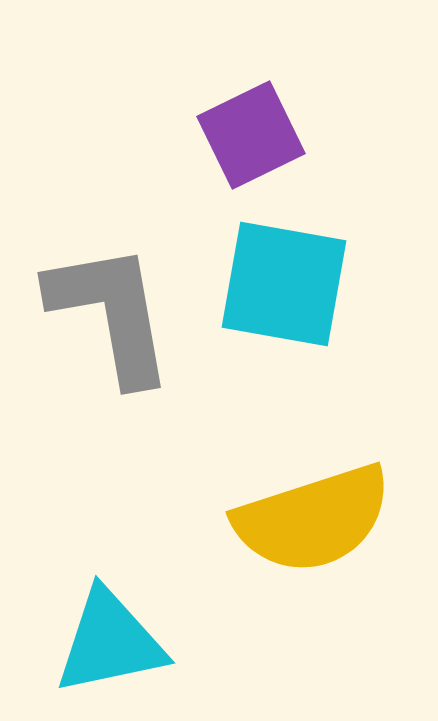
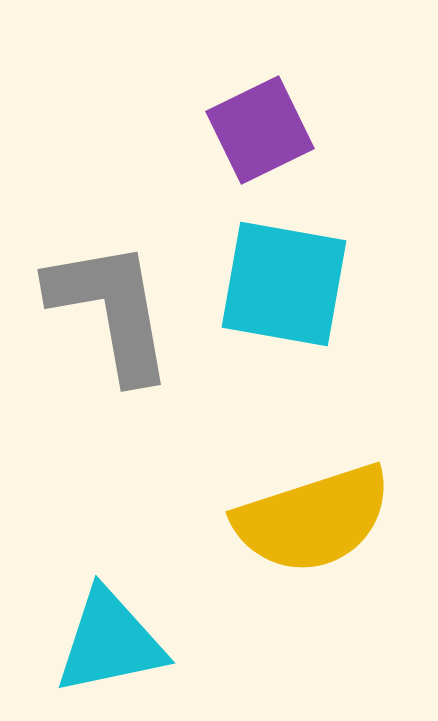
purple square: moved 9 px right, 5 px up
gray L-shape: moved 3 px up
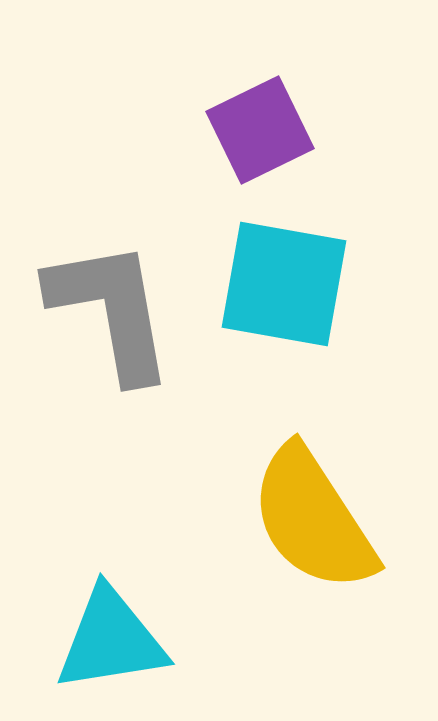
yellow semicircle: rotated 75 degrees clockwise
cyan triangle: moved 1 px right, 2 px up; rotated 3 degrees clockwise
